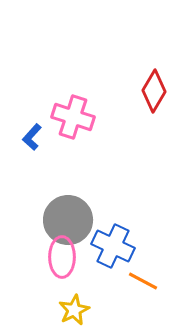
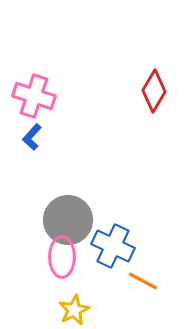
pink cross: moved 39 px left, 21 px up
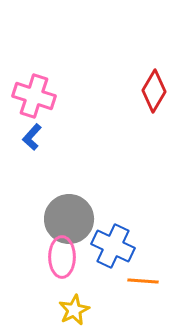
gray circle: moved 1 px right, 1 px up
orange line: rotated 24 degrees counterclockwise
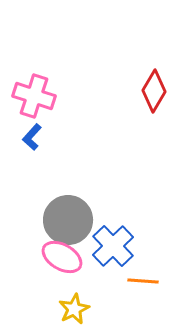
gray circle: moved 1 px left, 1 px down
blue cross: rotated 21 degrees clockwise
pink ellipse: rotated 60 degrees counterclockwise
yellow star: moved 1 px up
